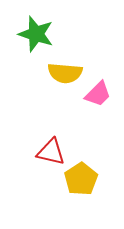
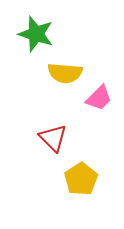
pink trapezoid: moved 1 px right, 4 px down
red triangle: moved 2 px right, 14 px up; rotated 32 degrees clockwise
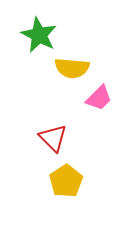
green star: moved 3 px right, 1 px down; rotated 9 degrees clockwise
yellow semicircle: moved 7 px right, 5 px up
yellow pentagon: moved 15 px left, 2 px down
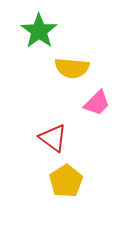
green star: moved 4 px up; rotated 9 degrees clockwise
pink trapezoid: moved 2 px left, 5 px down
red triangle: rotated 8 degrees counterclockwise
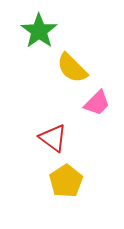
yellow semicircle: rotated 40 degrees clockwise
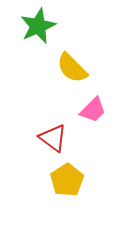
green star: moved 1 px left, 5 px up; rotated 12 degrees clockwise
pink trapezoid: moved 4 px left, 7 px down
yellow pentagon: moved 1 px right, 1 px up
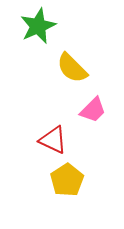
red triangle: moved 2 px down; rotated 12 degrees counterclockwise
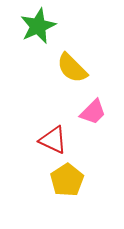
pink trapezoid: moved 2 px down
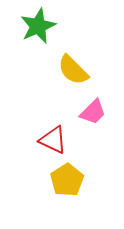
yellow semicircle: moved 1 px right, 2 px down
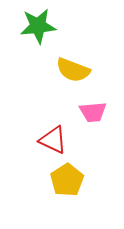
green star: rotated 18 degrees clockwise
yellow semicircle: rotated 24 degrees counterclockwise
pink trapezoid: rotated 40 degrees clockwise
